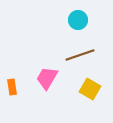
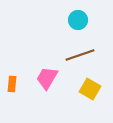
orange rectangle: moved 3 px up; rotated 14 degrees clockwise
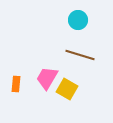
brown line: rotated 36 degrees clockwise
orange rectangle: moved 4 px right
yellow square: moved 23 px left
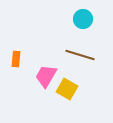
cyan circle: moved 5 px right, 1 px up
pink trapezoid: moved 1 px left, 2 px up
orange rectangle: moved 25 px up
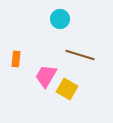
cyan circle: moved 23 px left
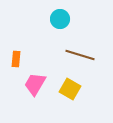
pink trapezoid: moved 11 px left, 8 px down
yellow square: moved 3 px right
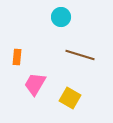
cyan circle: moved 1 px right, 2 px up
orange rectangle: moved 1 px right, 2 px up
yellow square: moved 9 px down
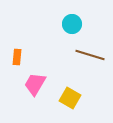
cyan circle: moved 11 px right, 7 px down
brown line: moved 10 px right
